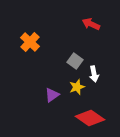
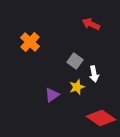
red diamond: moved 11 px right
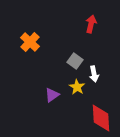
red arrow: rotated 78 degrees clockwise
yellow star: rotated 21 degrees counterclockwise
red diamond: rotated 52 degrees clockwise
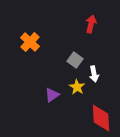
gray square: moved 1 px up
